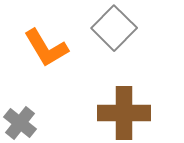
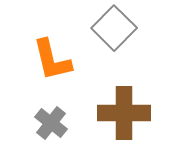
orange L-shape: moved 6 px right, 12 px down; rotated 18 degrees clockwise
gray cross: moved 31 px right
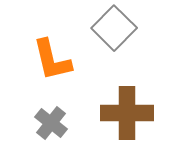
brown cross: moved 3 px right
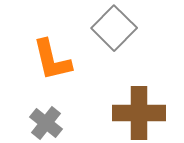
brown cross: moved 12 px right
gray cross: moved 5 px left
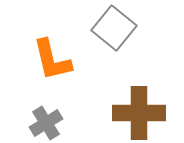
gray square: rotated 6 degrees counterclockwise
gray cross: rotated 20 degrees clockwise
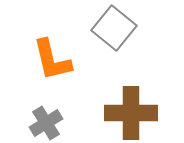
brown cross: moved 8 px left
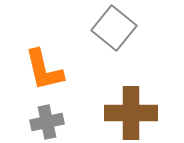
orange L-shape: moved 8 px left, 10 px down
gray cross: moved 1 px right, 1 px up; rotated 20 degrees clockwise
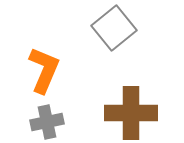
gray square: rotated 12 degrees clockwise
orange L-shape: rotated 144 degrees counterclockwise
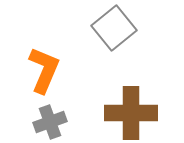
gray cross: moved 3 px right; rotated 8 degrees counterclockwise
